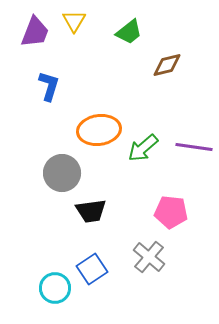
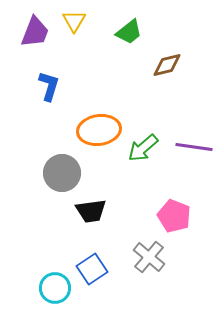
pink pentagon: moved 3 px right, 4 px down; rotated 16 degrees clockwise
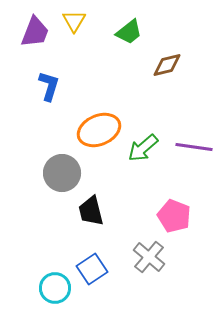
orange ellipse: rotated 15 degrees counterclockwise
black trapezoid: rotated 84 degrees clockwise
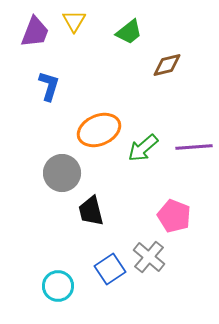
purple line: rotated 12 degrees counterclockwise
blue square: moved 18 px right
cyan circle: moved 3 px right, 2 px up
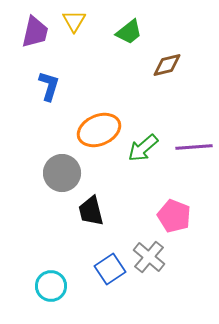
purple trapezoid: rotated 8 degrees counterclockwise
cyan circle: moved 7 px left
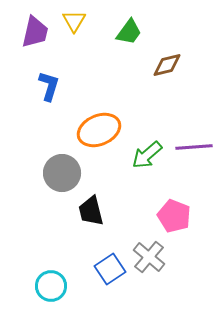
green trapezoid: rotated 16 degrees counterclockwise
green arrow: moved 4 px right, 7 px down
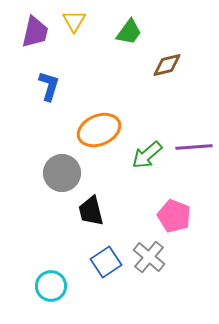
blue square: moved 4 px left, 7 px up
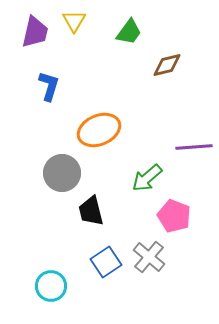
green arrow: moved 23 px down
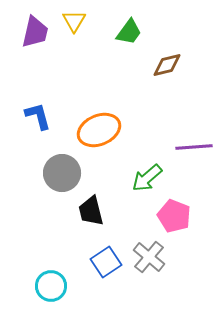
blue L-shape: moved 11 px left, 30 px down; rotated 32 degrees counterclockwise
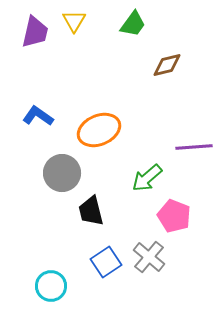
green trapezoid: moved 4 px right, 8 px up
blue L-shape: rotated 40 degrees counterclockwise
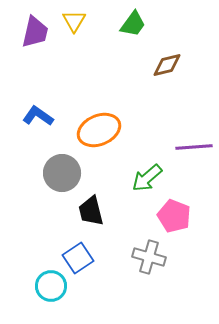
gray cross: rotated 24 degrees counterclockwise
blue square: moved 28 px left, 4 px up
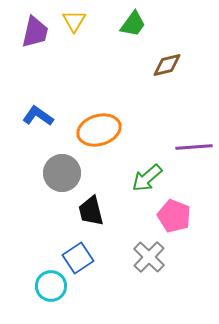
orange ellipse: rotated 6 degrees clockwise
gray cross: rotated 28 degrees clockwise
